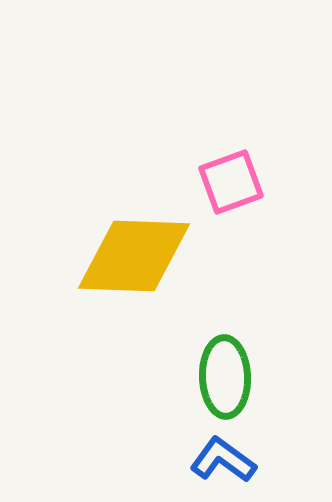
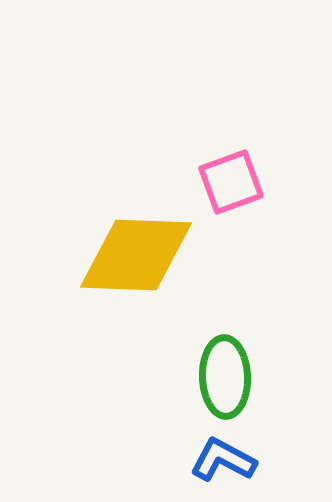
yellow diamond: moved 2 px right, 1 px up
blue L-shape: rotated 8 degrees counterclockwise
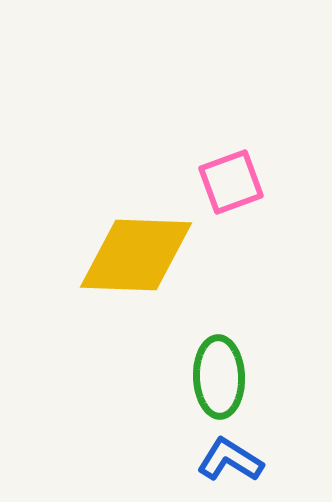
green ellipse: moved 6 px left
blue L-shape: moved 7 px right; rotated 4 degrees clockwise
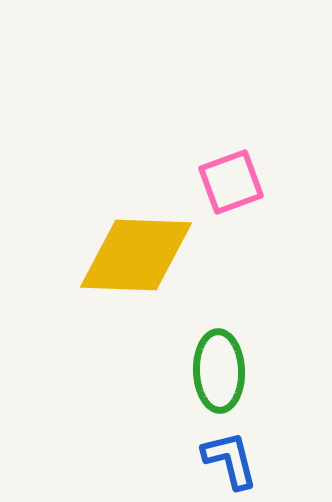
green ellipse: moved 6 px up
blue L-shape: rotated 44 degrees clockwise
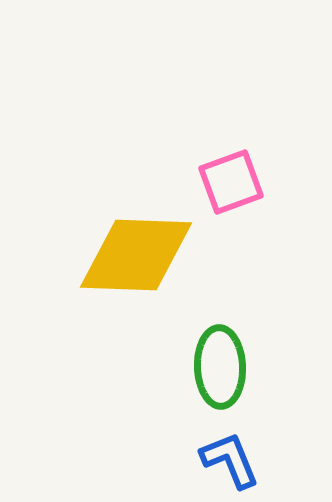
green ellipse: moved 1 px right, 4 px up
blue L-shape: rotated 8 degrees counterclockwise
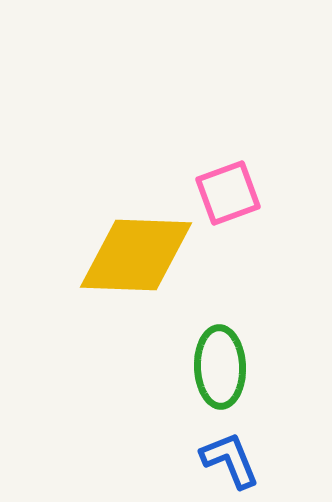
pink square: moved 3 px left, 11 px down
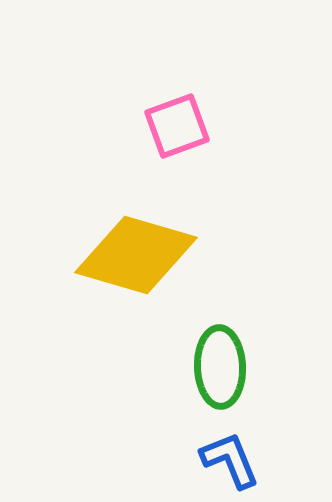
pink square: moved 51 px left, 67 px up
yellow diamond: rotated 14 degrees clockwise
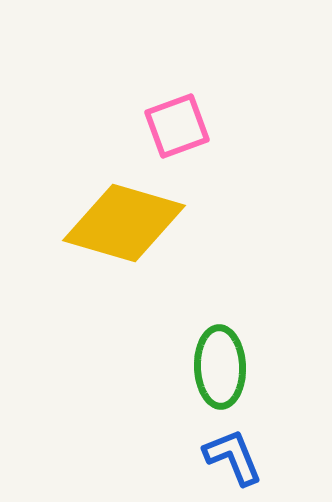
yellow diamond: moved 12 px left, 32 px up
blue L-shape: moved 3 px right, 3 px up
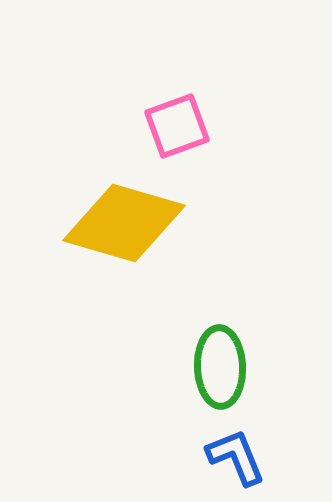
blue L-shape: moved 3 px right
